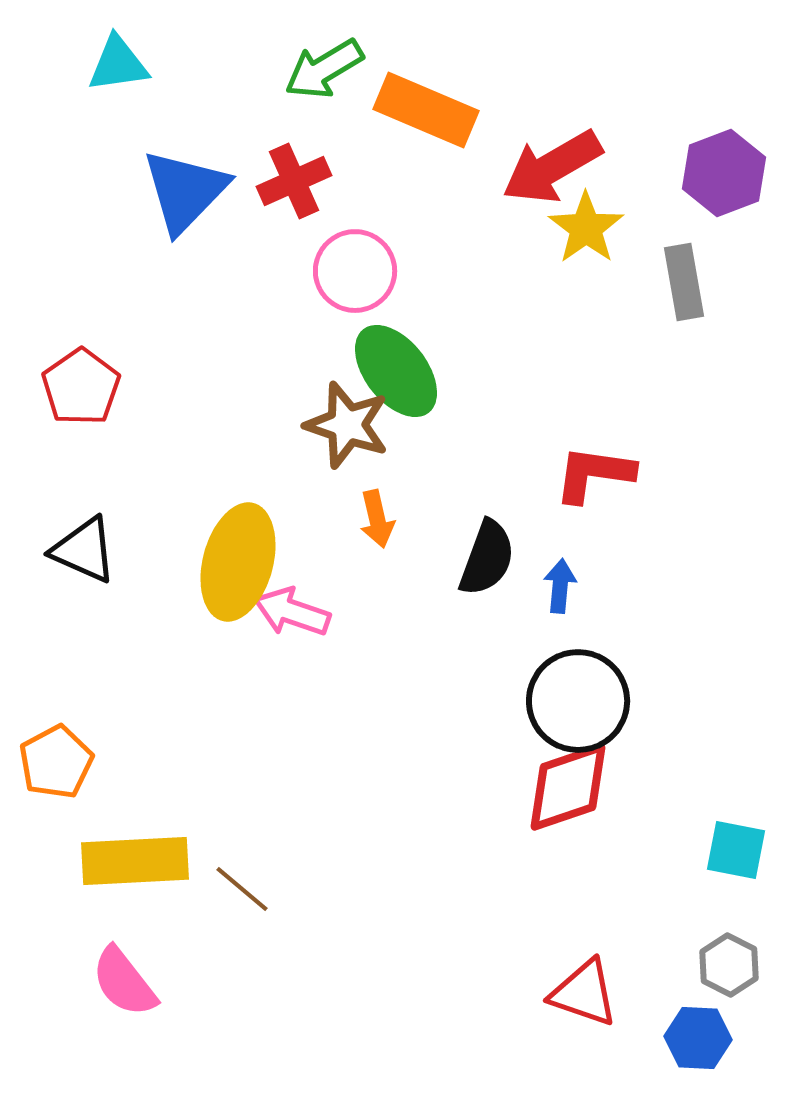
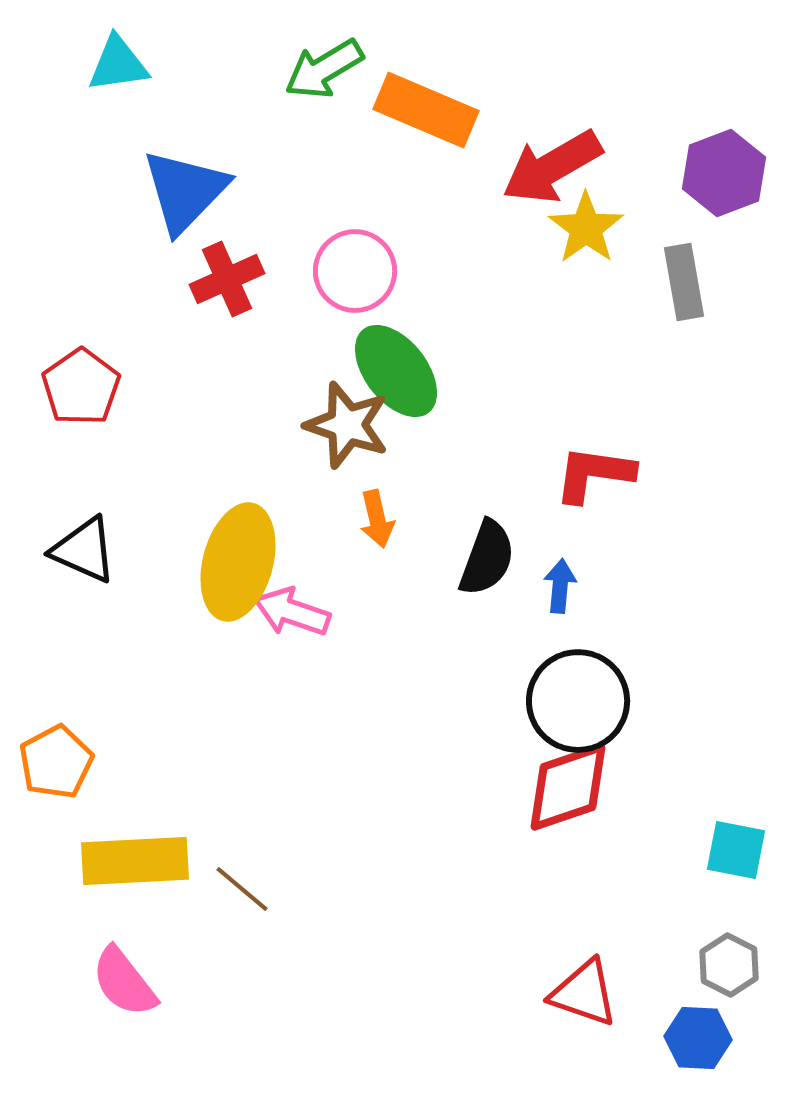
red cross: moved 67 px left, 98 px down
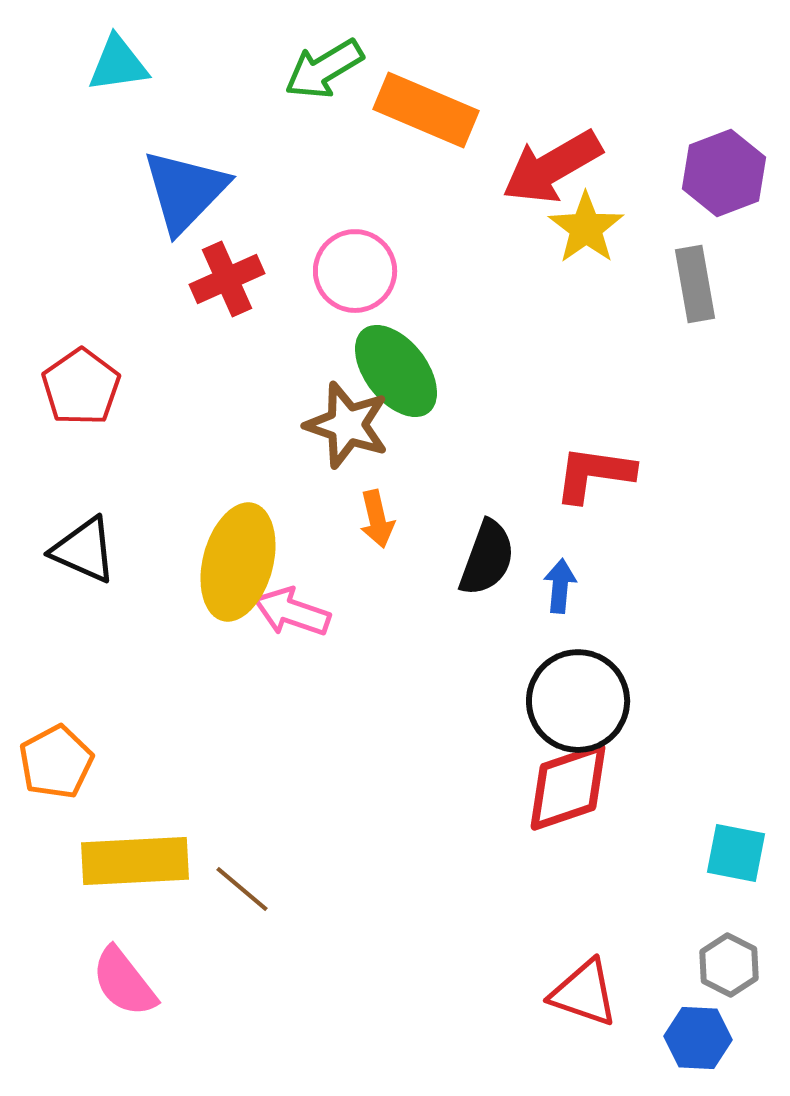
gray rectangle: moved 11 px right, 2 px down
cyan square: moved 3 px down
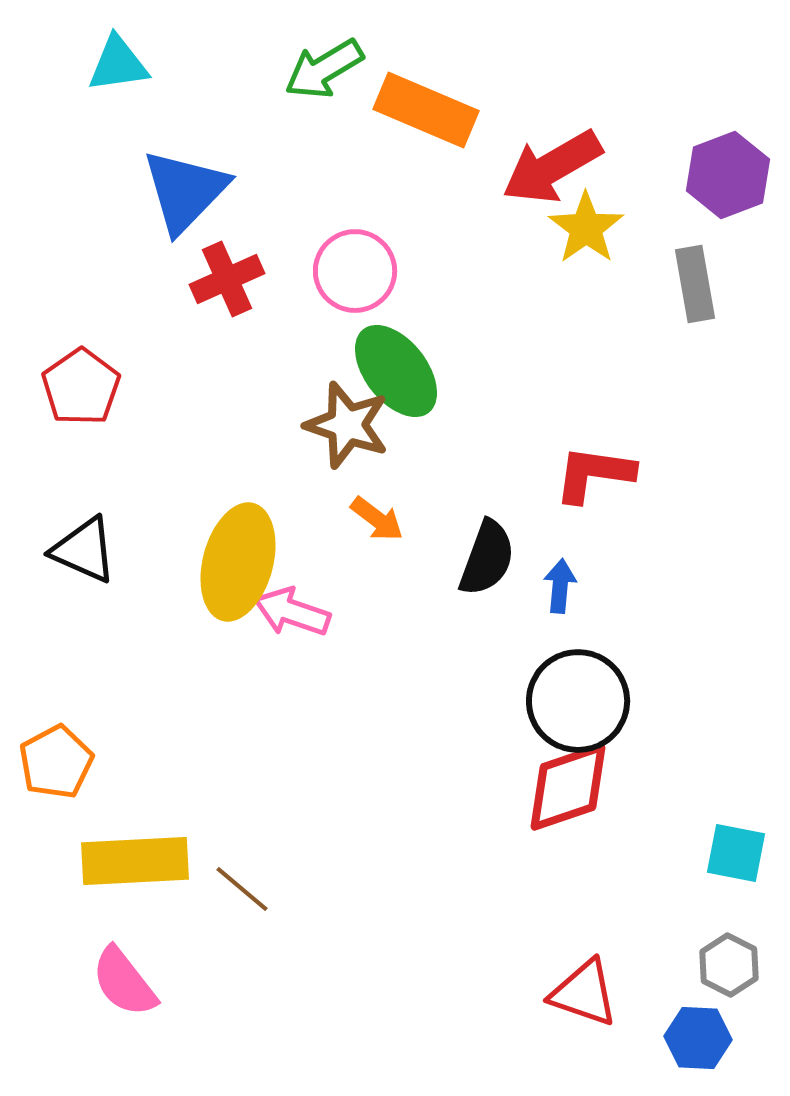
purple hexagon: moved 4 px right, 2 px down
orange arrow: rotated 40 degrees counterclockwise
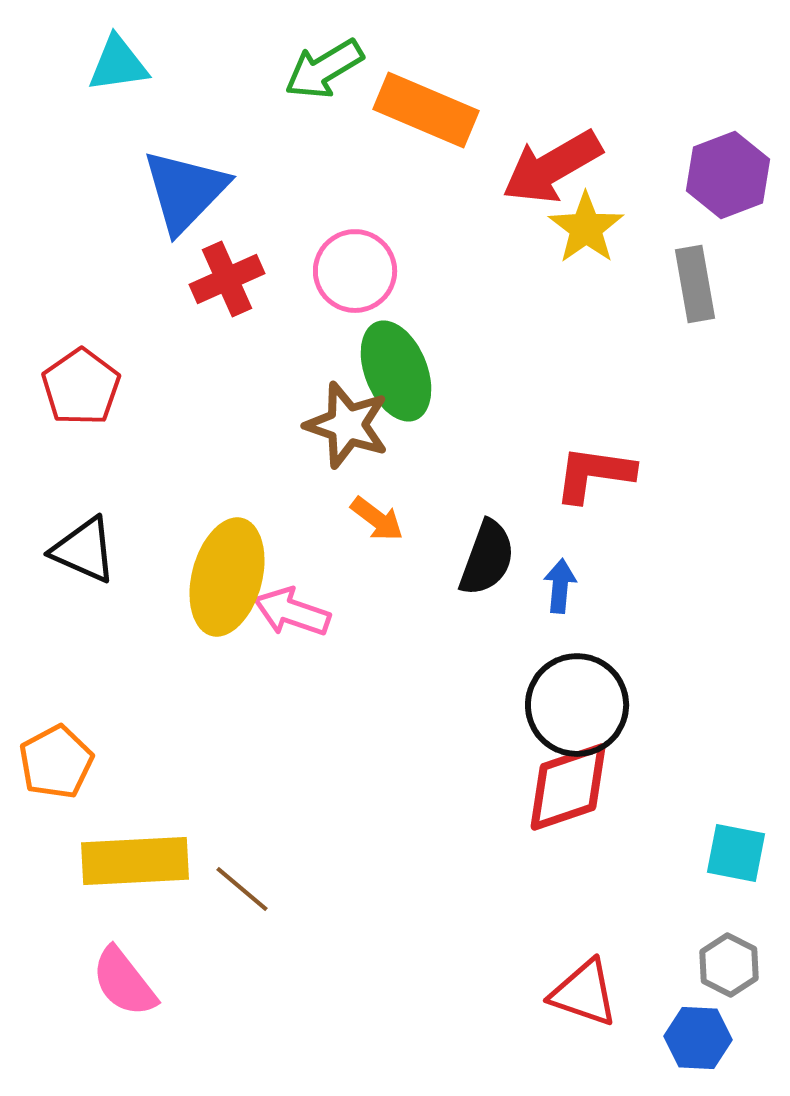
green ellipse: rotated 16 degrees clockwise
yellow ellipse: moved 11 px left, 15 px down
black circle: moved 1 px left, 4 px down
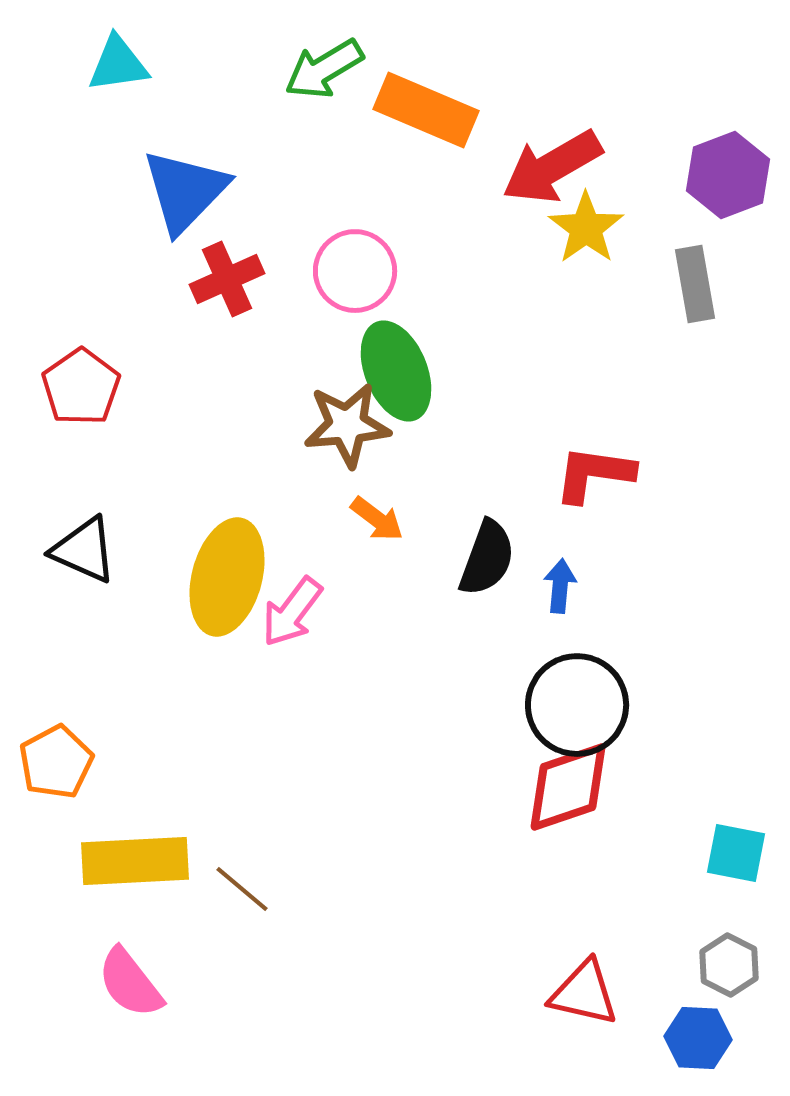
brown star: rotated 24 degrees counterclockwise
pink arrow: rotated 72 degrees counterclockwise
pink semicircle: moved 6 px right, 1 px down
red triangle: rotated 6 degrees counterclockwise
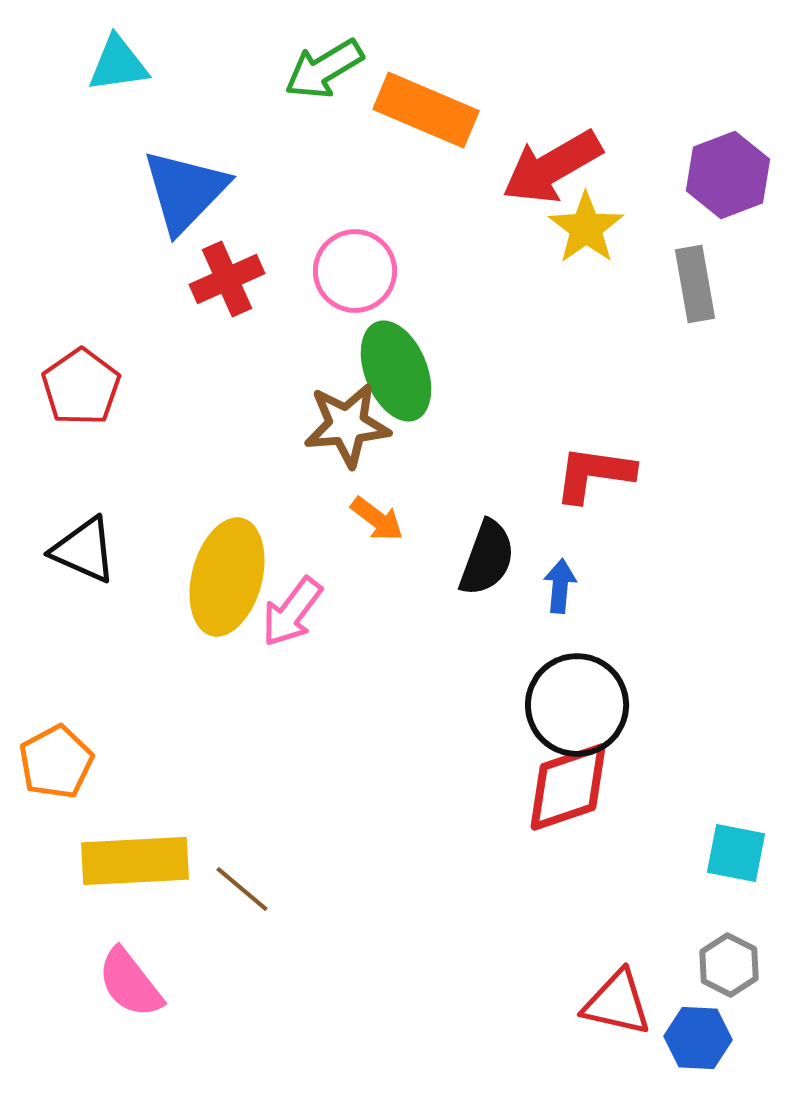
red triangle: moved 33 px right, 10 px down
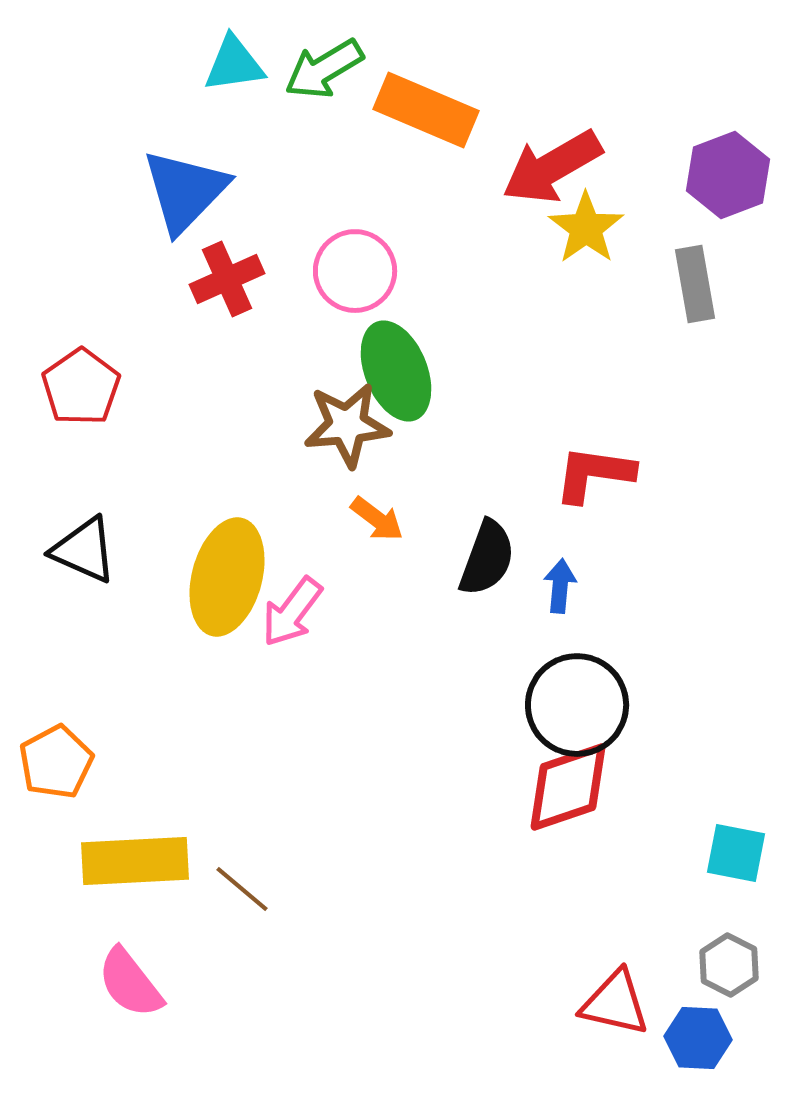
cyan triangle: moved 116 px right
red triangle: moved 2 px left
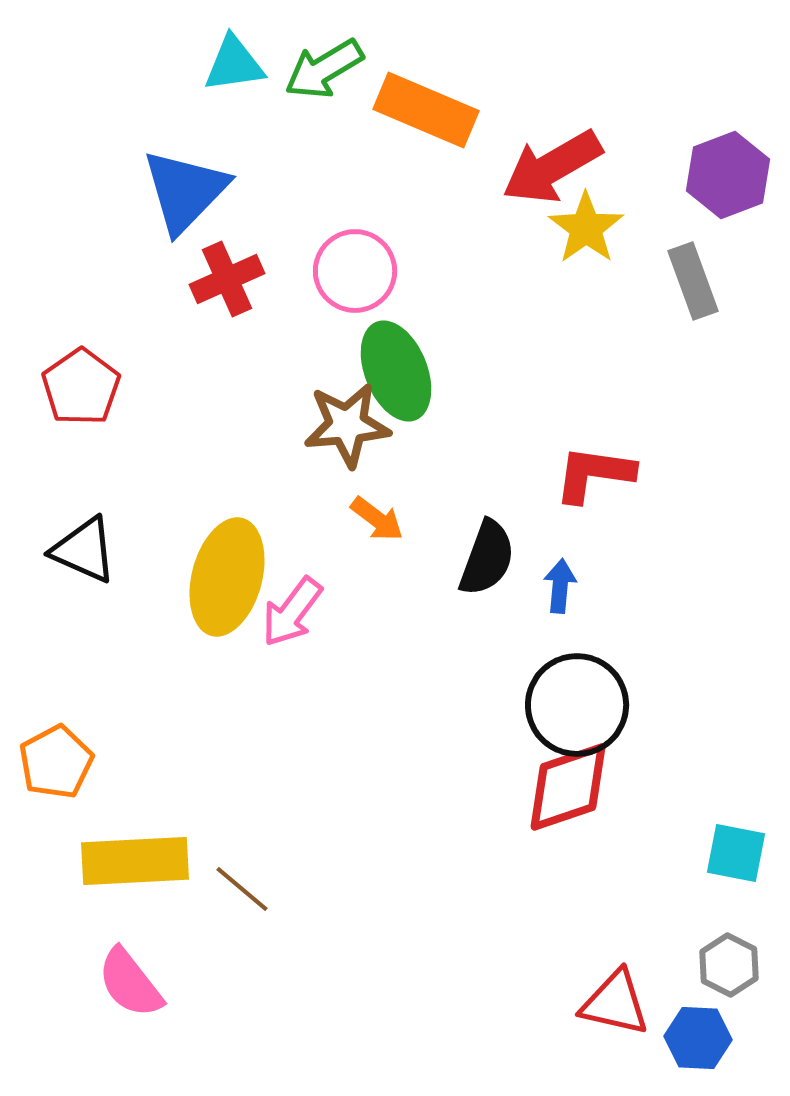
gray rectangle: moved 2 px left, 3 px up; rotated 10 degrees counterclockwise
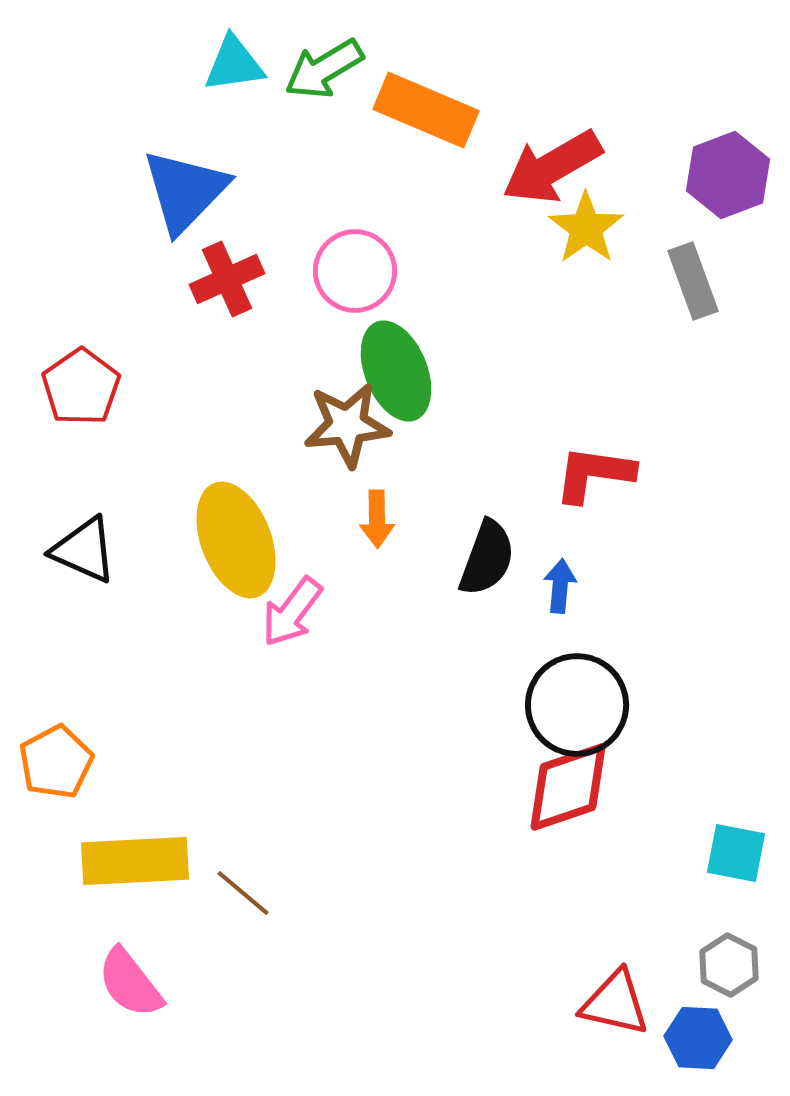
orange arrow: rotated 52 degrees clockwise
yellow ellipse: moved 9 px right, 37 px up; rotated 36 degrees counterclockwise
brown line: moved 1 px right, 4 px down
